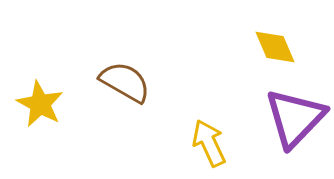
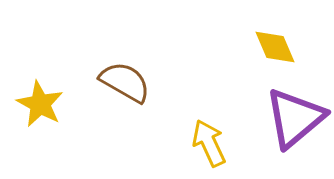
purple triangle: rotated 6 degrees clockwise
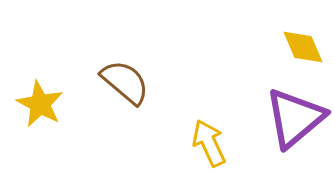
yellow diamond: moved 28 px right
brown semicircle: rotated 10 degrees clockwise
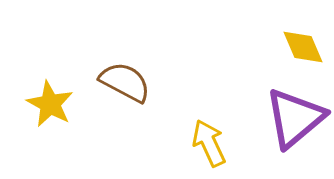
brown semicircle: rotated 12 degrees counterclockwise
yellow star: moved 10 px right
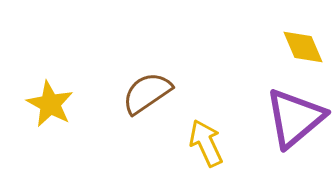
brown semicircle: moved 22 px right, 11 px down; rotated 62 degrees counterclockwise
yellow arrow: moved 3 px left
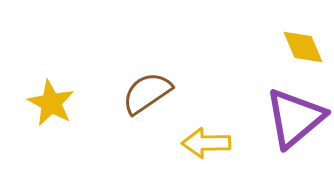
yellow star: moved 1 px right, 1 px up
yellow arrow: rotated 66 degrees counterclockwise
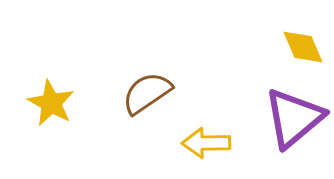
purple triangle: moved 1 px left
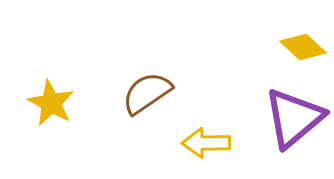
yellow diamond: rotated 24 degrees counterclockwise
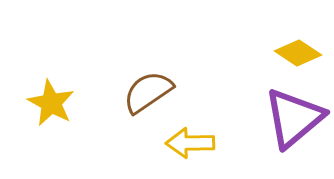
yellow diamond: moved 5 px left, 6 px down; rotated 9 degrees counterclockwise
brown semicircle: moved 1 px right, 1 px up
yellow arrow: moved 16 px left
